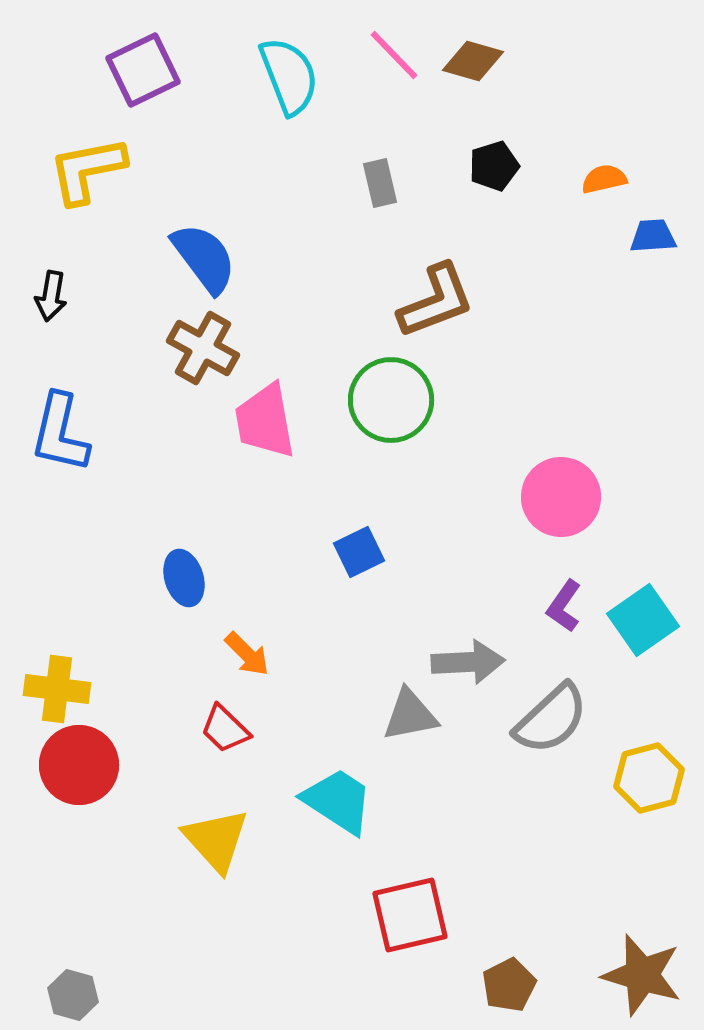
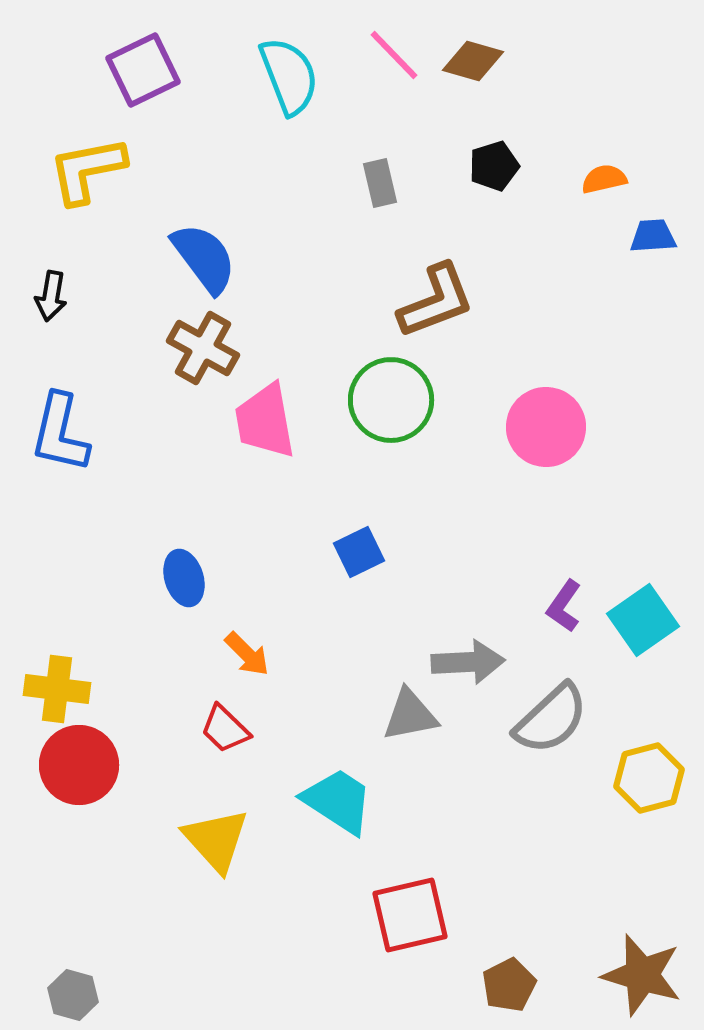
pink circle: moved 15 px left, 70 px up
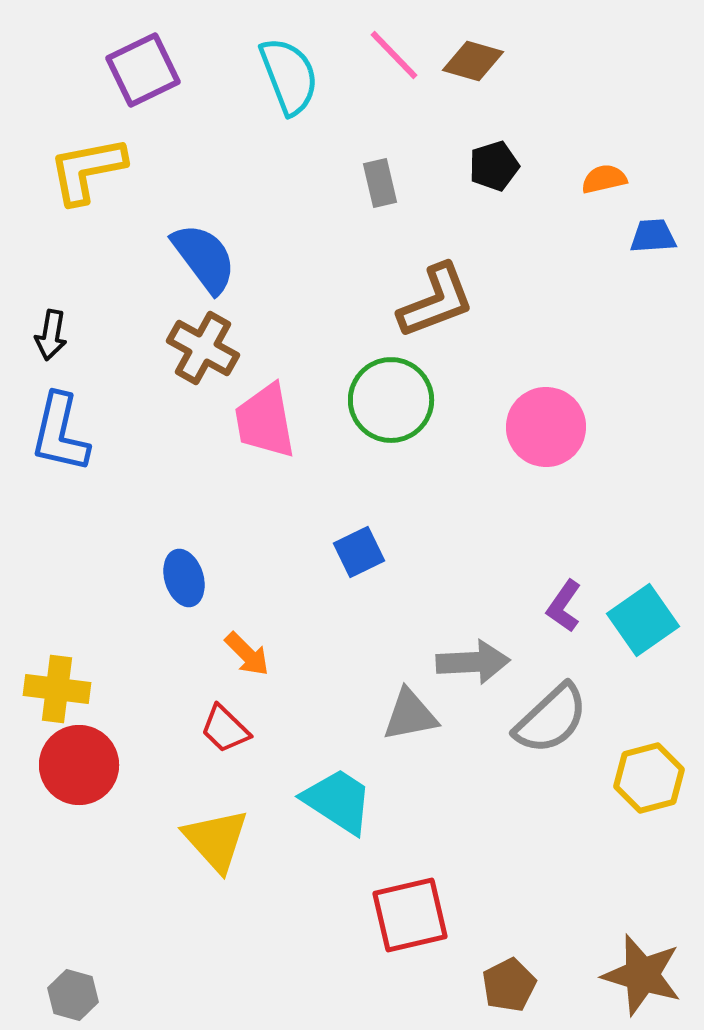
black arrow: moved 39 px down
gray arrow: moved 5 px right
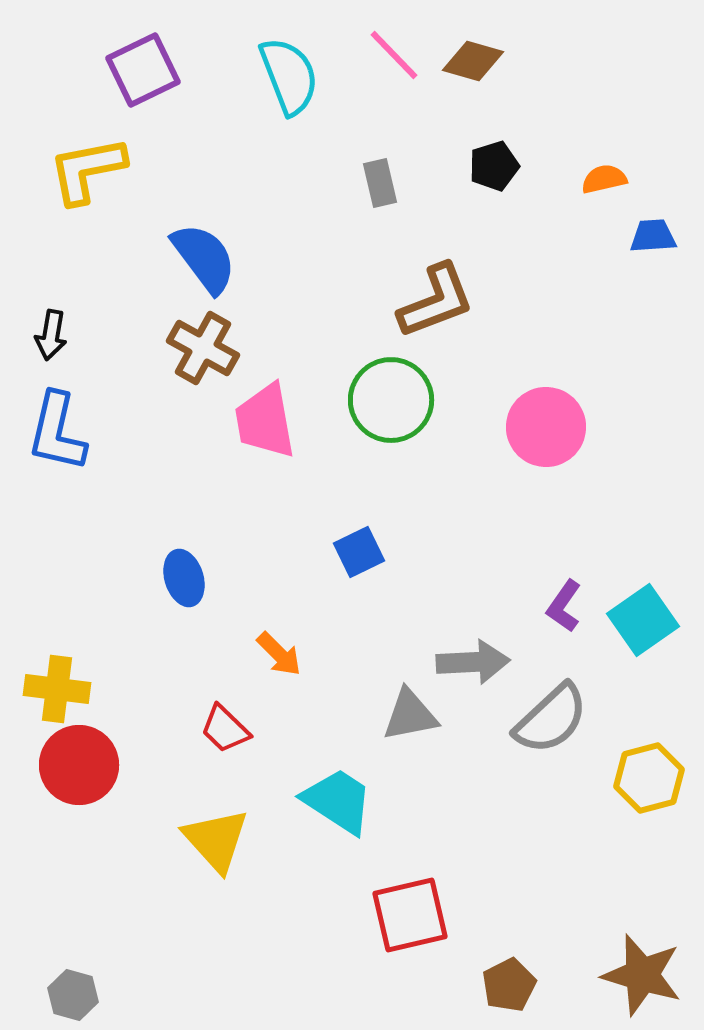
blue L-shape: moved 3 px left, 1 px up
orange arrow: moved 32 px right
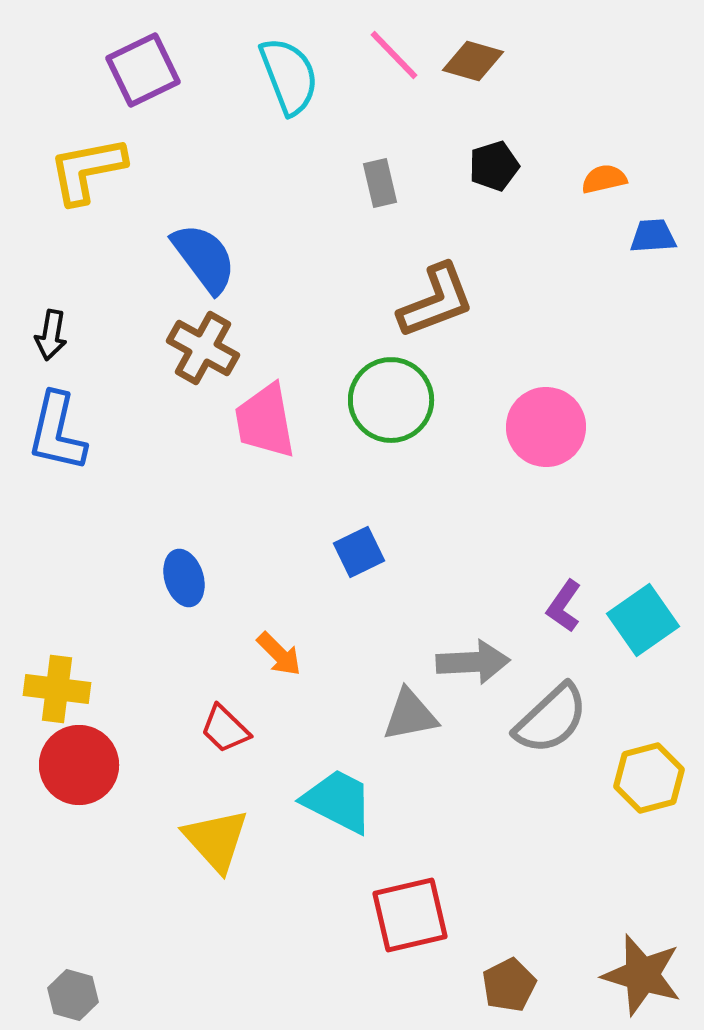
cyan trapezoid: rotated 6 degrees counterclockwise
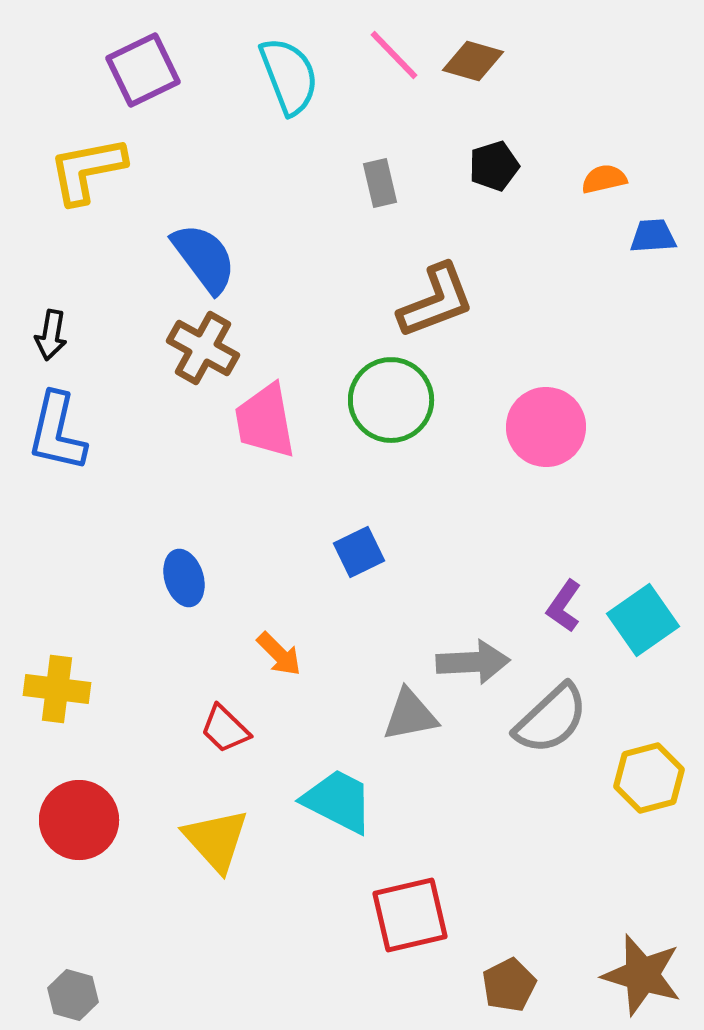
red circle: moved 55 px down
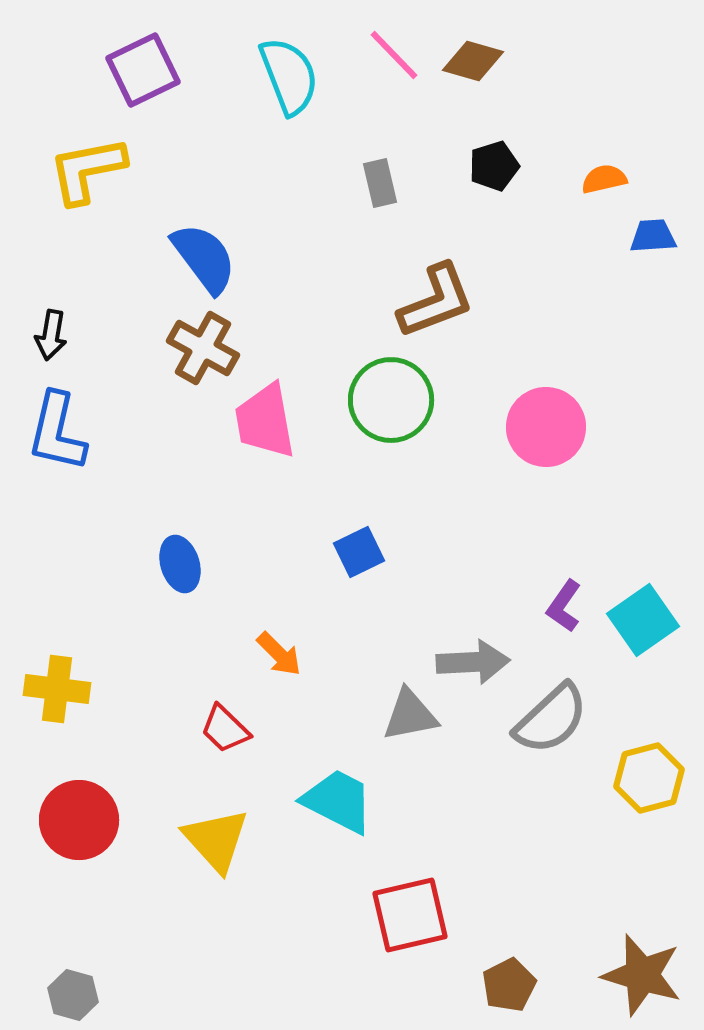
blue ellipse: moved 4 px left, 14 px up
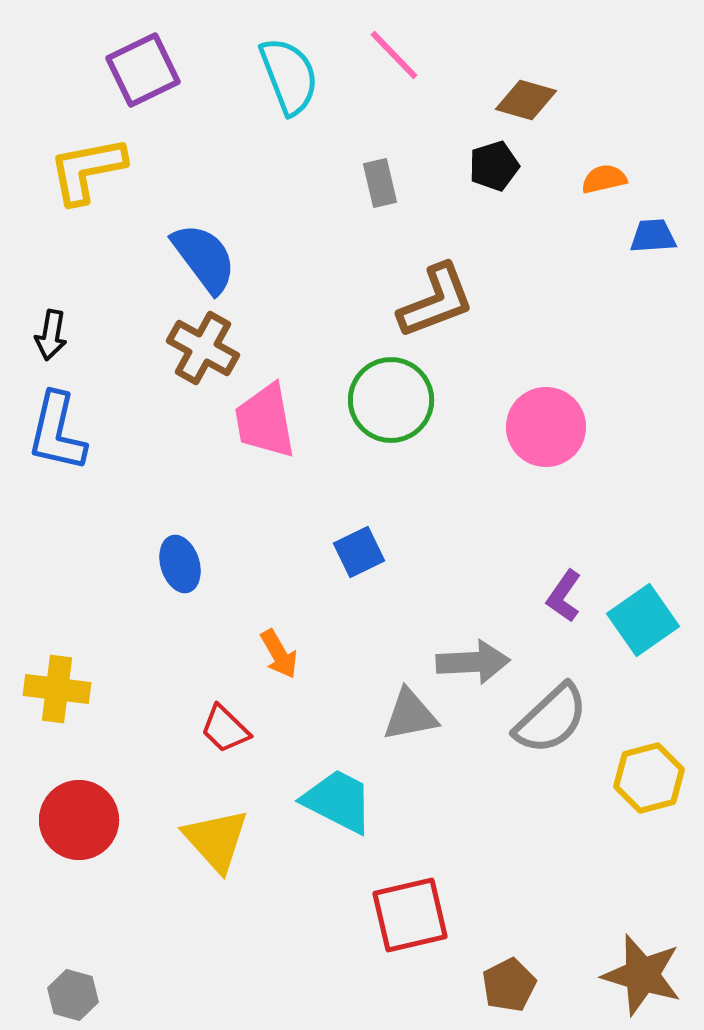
brown diamond: moved 53 px right, 39 px down
purple L-shape: moved 10 px up
orange arrow: rotated 15 degrees clockwise
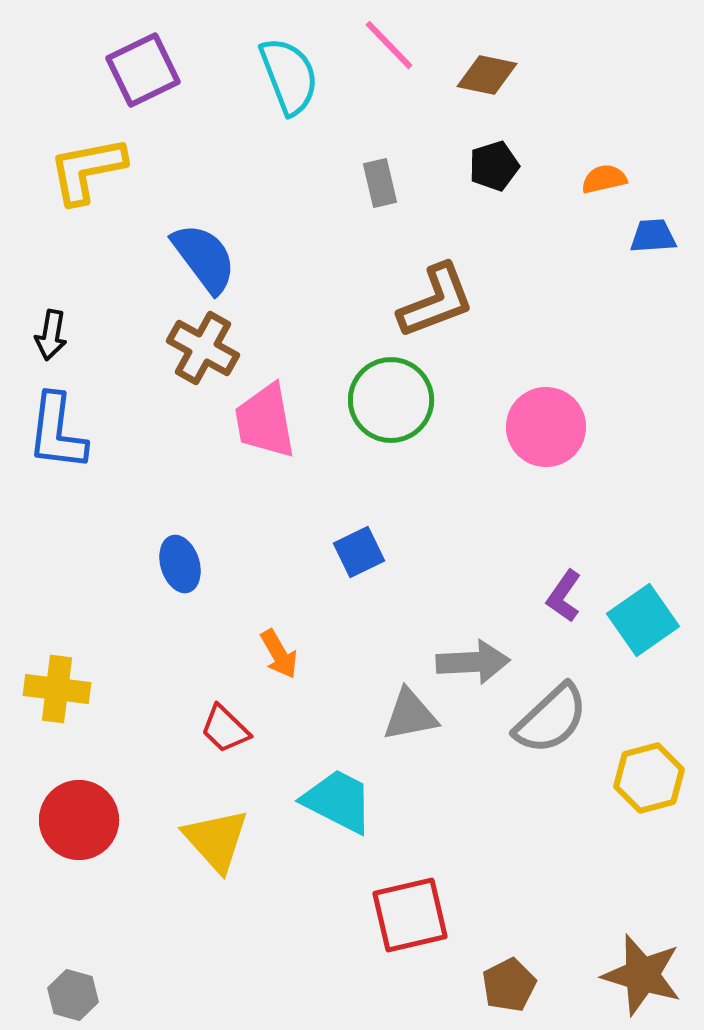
pink line: moved 5 px left, 10 px up
brown diamond: moved 39 px left, 25 px up; rotated 4 degrees counterclockwise
blue L-shape: rotated 6 degrees counterclockwise
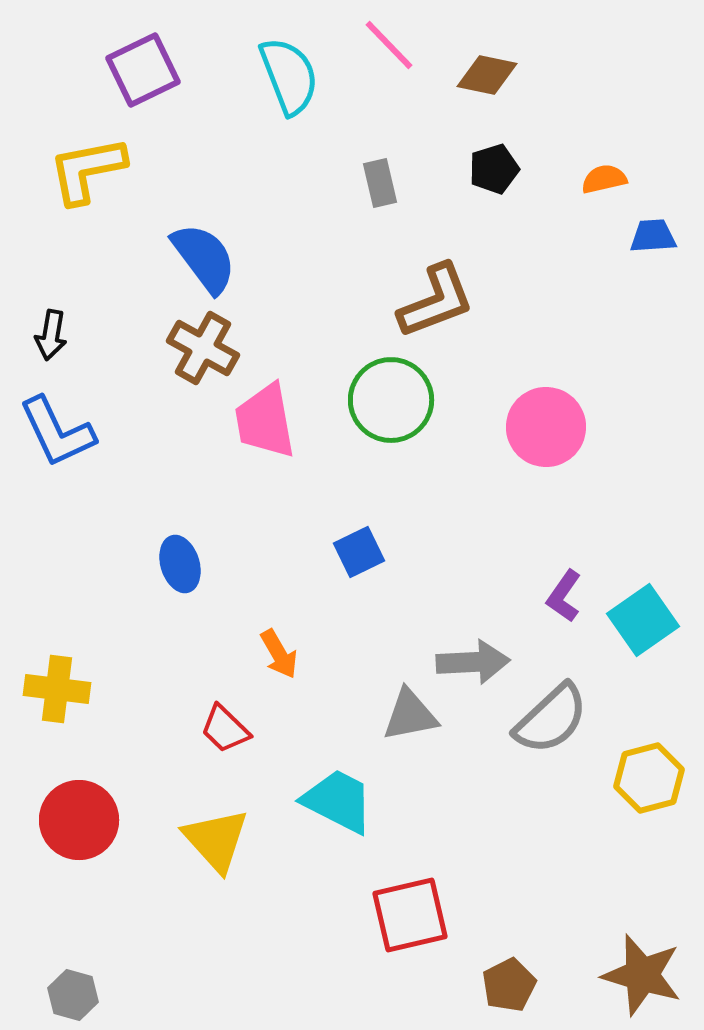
black pentagon: moved 3 px down
blue L-shape: rotated 32 degrees counterclockwise
